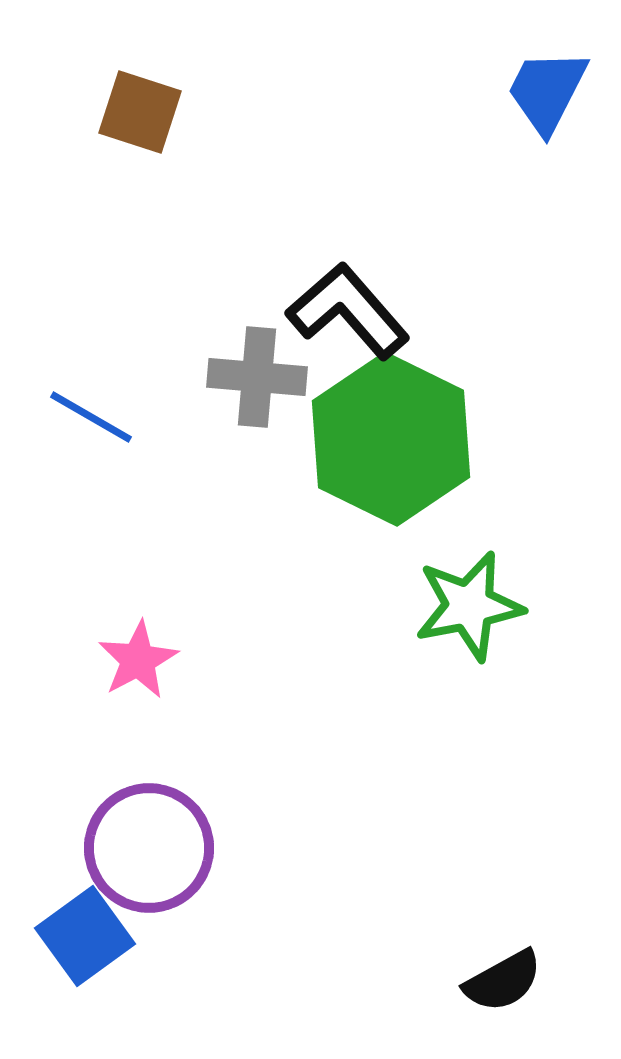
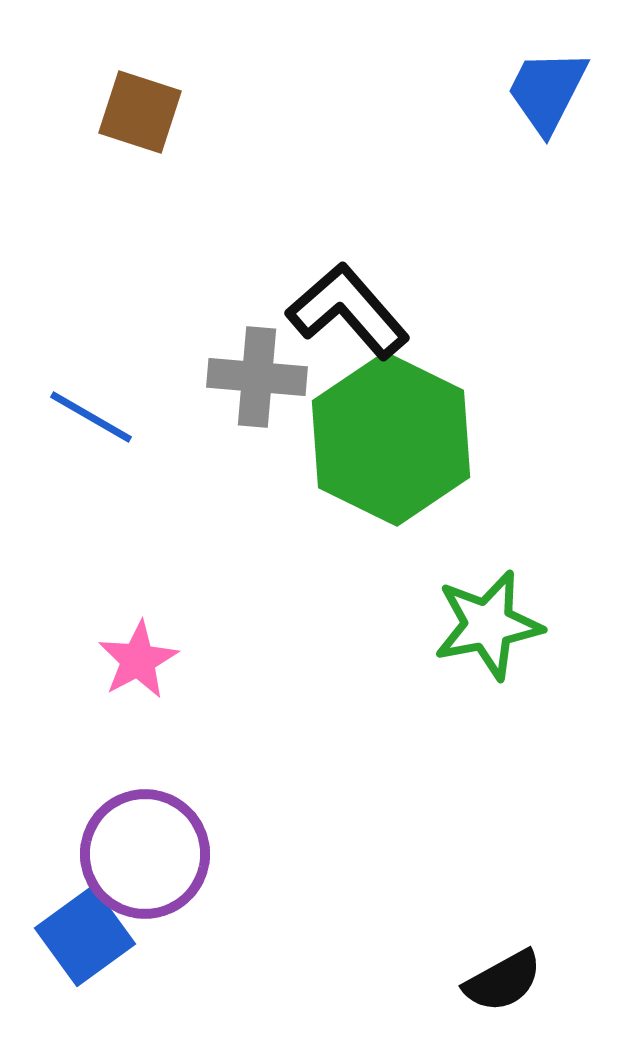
green star: moved 19 px right, 19 px down
purple circle: moved 4 px left, 6 px down
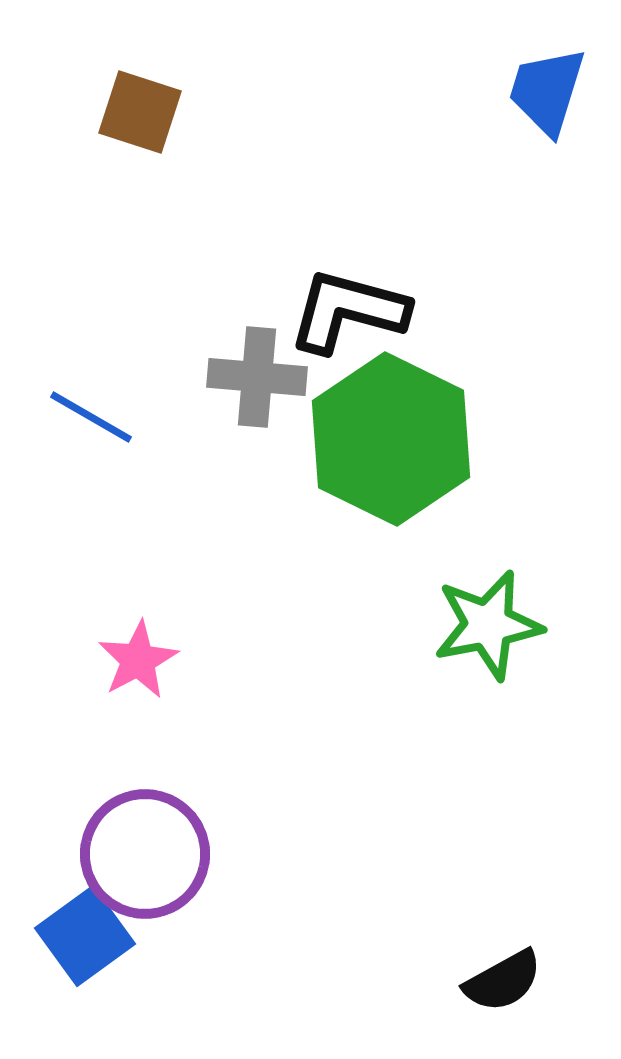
blue trapezoid: rotated 10 degrees counterclockwise
black L-shape: rotated 34 degrees counterclockwise
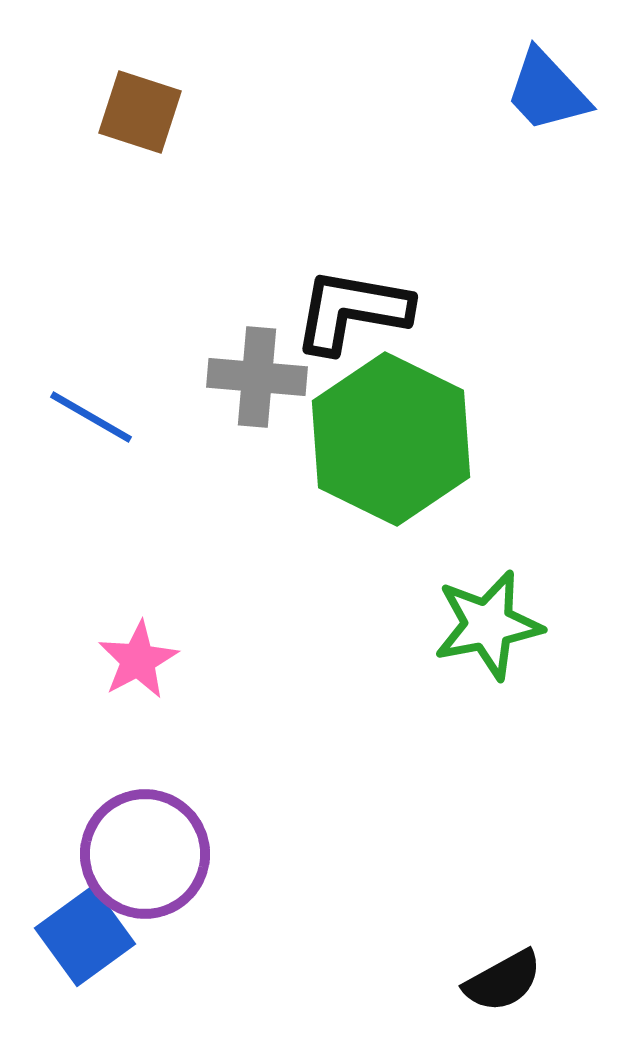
blue trapezoid: rotated 60 degrees counterclockwise
black L-shape: moved 4 px right; rotated 5 degrees counterclockwise
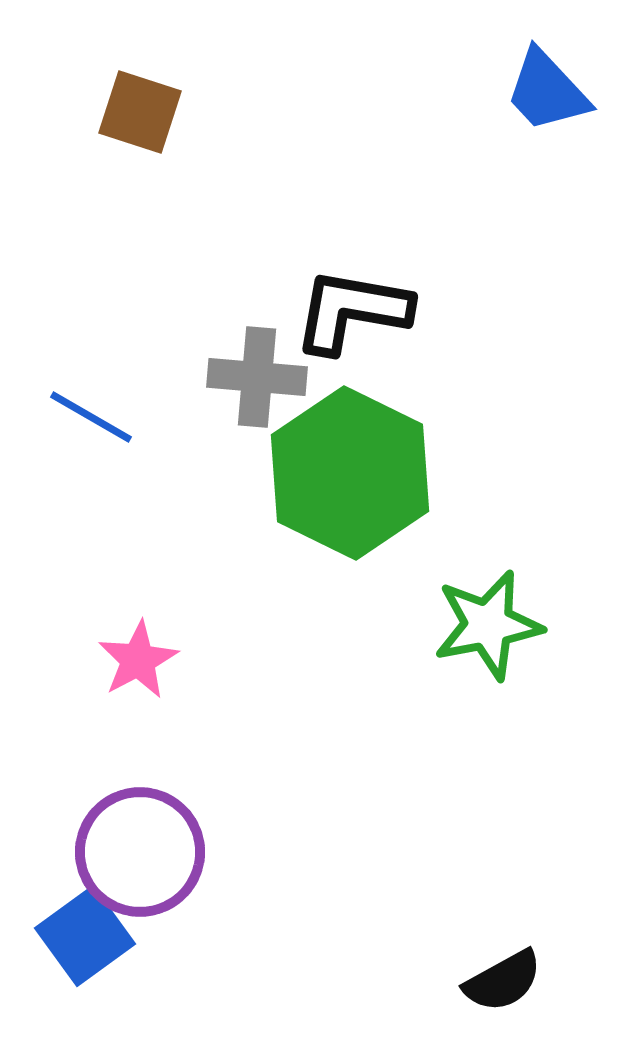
green hexagon: moved 41 px left, 34 px down
purple circle: moved 5 px left, 2 px up
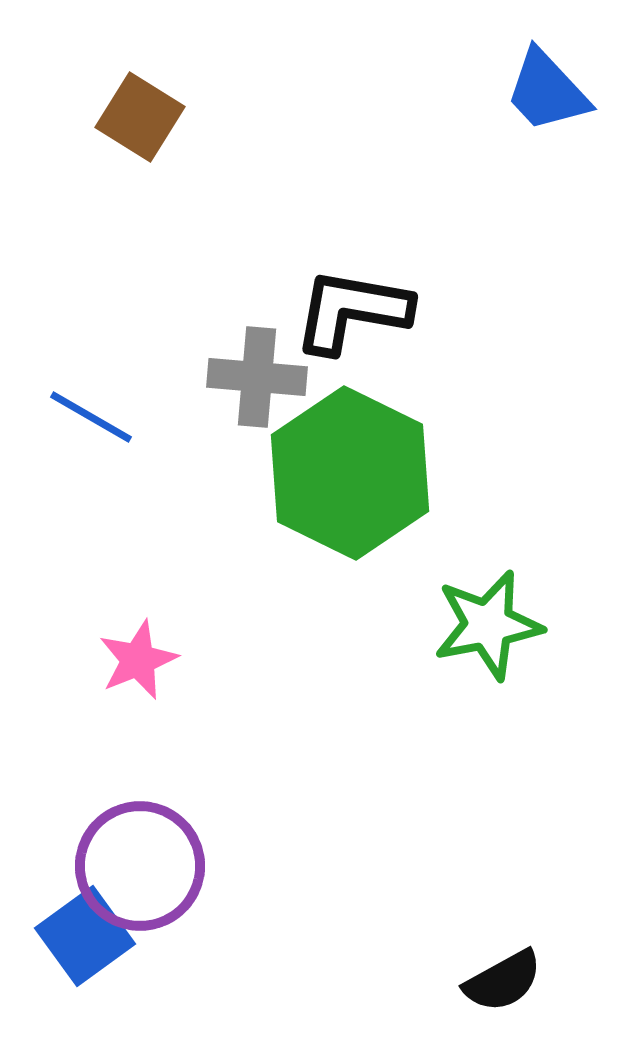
brown square: moved 5 px down; rotated 14 degrees clockwise
pink star: rotated 6 degrees clockwise
purple circle: moved 14 px down
